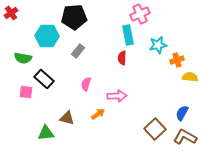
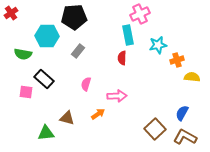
green semicircle: moved 4 px up
yellow semicircle: moved 2 px right
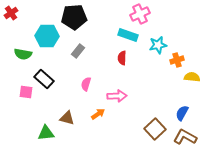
cyan rectangle: rotated 60 degrees counterclockwise
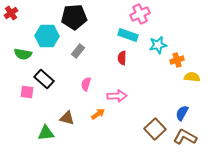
pink square: moved 1 px right
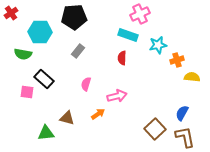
cyan hexagon: moved 7 px left, 4 px up
pink arrow: rotated 12 degrees counterclockwise
brown L-shape: rotated 50 degrees clockwise
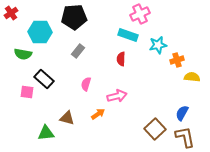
red semicircle: moved 1 px left, 1 px down
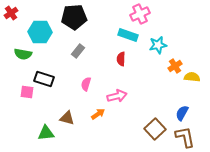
orange cross: moved 2 px left, 6 px down; rotated 16 degrees counterclockwise
black rectangle: rotated 24 degrees counterclockwise
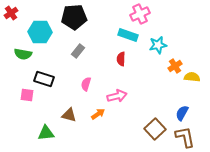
pink square: moved 3 px down
brown triangle: moved 2 px right, 3 px up
